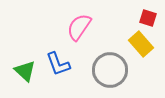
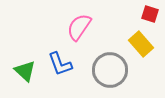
red square: moved 2 px right, 4 px up
blue L-shape: moved 2 px right
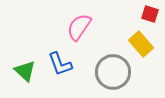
gray circle: moved 3 px right, 2 px down
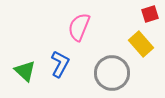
red square: rotated 36 degrees counterclockwise
pink semicircle: rotated 12 degrees counterclockwise
blue L-shape: rotated 132 degrees counterclockwise
gray circle: moved 1 px left, 1 px down
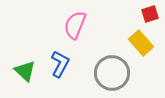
pink semicircle: moved 4 px left, 2 px up
yellow rectangle: moved 1 px up
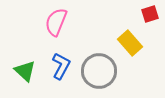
pink semicircle: moved 19 px left, 3 px up
yellow rectangle: moved 11 px left
blue L-shape: moved 1 px right, 2 px down
gray circle: moved 13 px left, 2 px up
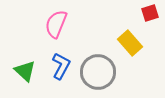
red square: moved 1 px up
pink semicircle: moved 2 px down
gray circle: moved 1 px left, 1 px down
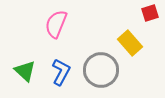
blue L-shape: moved 6 px down
gray circle: moved 3 px right, 2 px up
